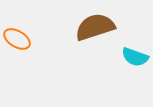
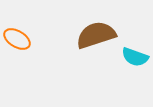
brown semicircle: moved 1 px right, 8 px down
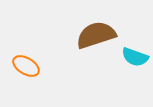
orange ellipse: moved 9 px right, 27 px down
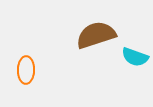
orange ellipse: moved 4 px down; rotated 60 degrees clockwise
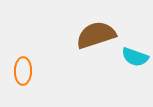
orange ellipse: moved 3 px left, 1 px down
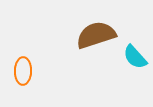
cyan semicircle: rotated 28 degrees clockwise
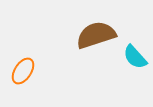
orange ellipse: rotated 32 degrees clockwise
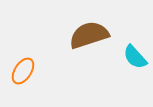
brown semicircle: moved 7 px left
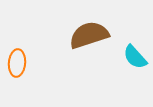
orange ellipse: moved 6 px left, 8 px up; rotated 28 degrees counterclockwise
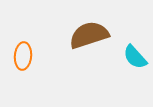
orange ellipse: moved 6 px right, 7 px up
